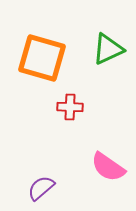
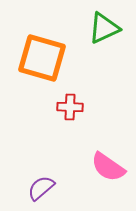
green triangle: moved 4 px left, 21 px up
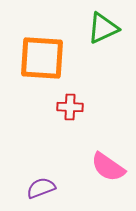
green triangle: moved 1 px left
orange square: rotated 12 degrees counterclockwise
purple semicircle: rotated 20 degrees clockwise
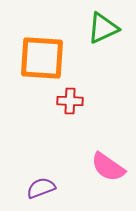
red cross: moved 6 px up
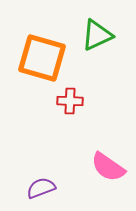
green triangle: moved 6 px left, 7 px down
orange square: rotated 12 degrees clockwise
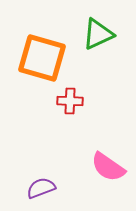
green triangle: moved 1 px right, 1 px up
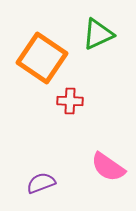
orange square: rotated 18 degrees clockwise
purple semicircle: moved 5 px up
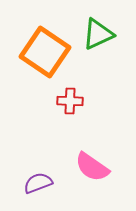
orange square: moved 3 px right, 6 px up
pink semicircle: moved 16 px left
purple semicircle: moved 3 px left
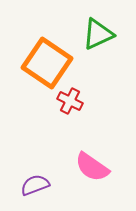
orange square: moved 2 px right, 11 px down
red cross: rotated 25 degrees clockwise
purple semicircle: moved 3 px left, 2 px down
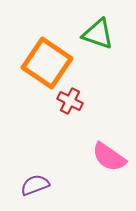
green triangle: rotated 44 degrees clockwise
pink semicircle: moved 17 px right, 10 px up
